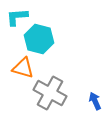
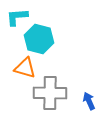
orange triangle: moved 2 px right
gray cross: rotated 28 degrees counterclockwise
blue arrow: moved 6 px left
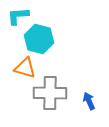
cyan L-shape: moved 1 px right, 1 px up
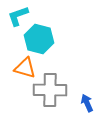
cyan L-shape: rotated 15 degrees counterclockwise
gray cross: moved 3 px up
blue arrow: moved 2 px left, 2 px down
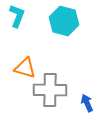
cyan L-shape: moved 1 px left; rotated 130 degrees clockwise
cyan hexagon: moved 25 px right, 18 px up
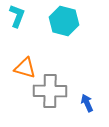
gray cross: moved 1 px down
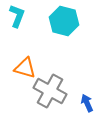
gray cross: rotated 28 degrees clockwise
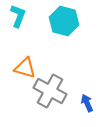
cyan L-shape: moved 1 px right
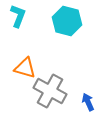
cyan hexagon: moved 3 px right
blue arrow: moved 1 px right, 1 px up
